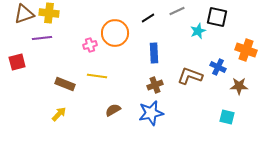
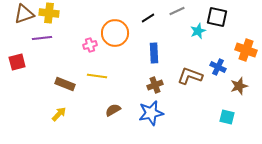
brown star: rotated 18 degrees counterclockwise
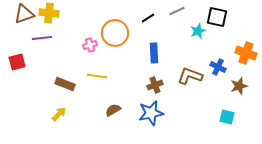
orange cross: moved 3 px down
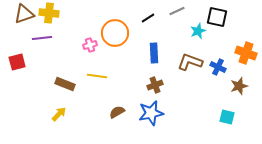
brown L-shape: moved 14 px up
brown semicircle: moved 4 px right, 2 px down
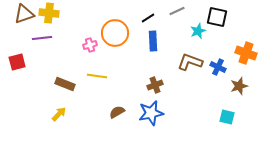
blue rectangle: moved 1 px left, 12 px up
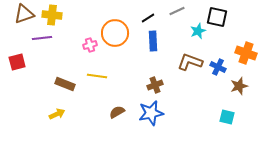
yellow cross: moved 3 px right, 2 px down
yellow arrow: moved 2 px left; rotated 21 degrees clockwise
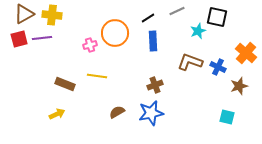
brown triangle: rotated 10 degrees counterclockwise
orange cross: rotated 20 degrees clockwise
red square: moved 2 px right, 23 px up
